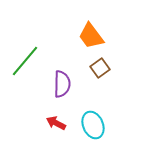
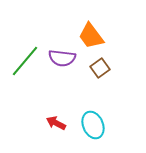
purple semicircle: moved 26 px up; rotated 96 degrees clockwise
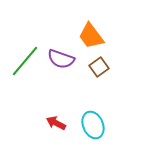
purple semicircle: moved 1 px left, 1 px down; rotated 12 degrees clockwise
brown square: moved 1 px left, 1 px up
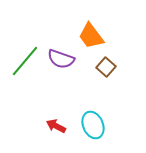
brown square: moved 7 px right; rotated 12 degrees counterclockwise
red arrow: moved 3 px down
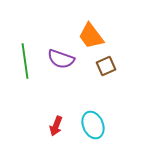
green line: rotated 48 degrees counterclockwise
brown square: moved 1 px up; rotated 24 degrees clockwise
red arrow: rotated 96 degrees counterclockwise
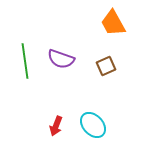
orange trapezoid: moved 22 px right, 13 px up; rotated 8 degrees clockwise
cyan ellipse: rotated 20 degrees counterclockwise
